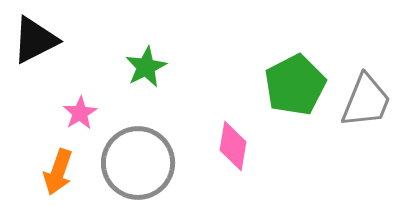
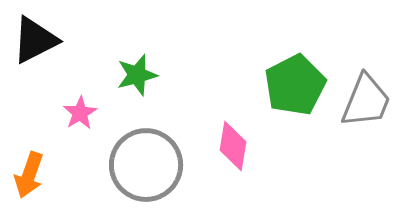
green star: moved 9 px left, 8 px down; rotated 12 degrees clockwise
gray circle: moved 8 px right, 2 px down
orange arrow: moved 29 px left, 3 px down
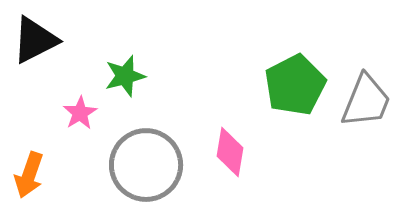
green star: moved 12 px left, 1 px down
pink diamond: moved 3 px left, 6 px down
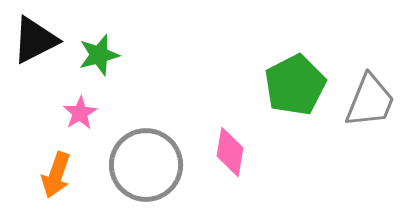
green star: moved 26 px left, 21 px up
gray trapezoid: moved 4 px right
orange arrow: moved 27 px right
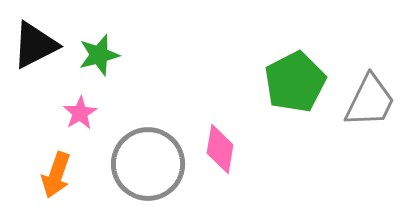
black triangle: moved 5 px down
green pentagon: moved 3 px up
gray trapezoid: rotated 4 degrees clockwise
pink diamond: moved 10 px left, 3 px up
gray circle: moved 2 px right, 1 px up
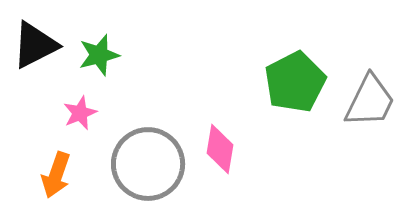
pink star: rotated 8 degrees clockwise
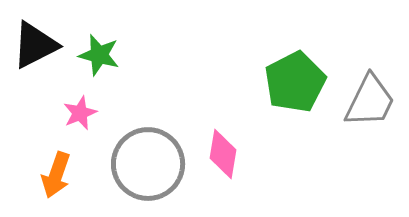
green star: rotated 30 degrees clockwise
pink diamond: moved 3 px right, 5 px down
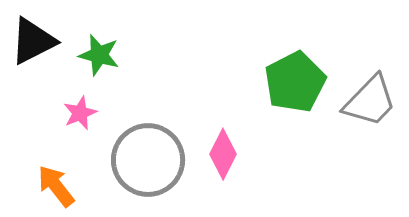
black triangle: moved 2 px left, 4 px up
gray trapezoid: rotated 18 degrees clockwise
pink diamond: rotated 18 degrees clockwise
gray circle: moved 4 px up
orange arrow: moved 11 px down; rotated 123 degrees clockwise
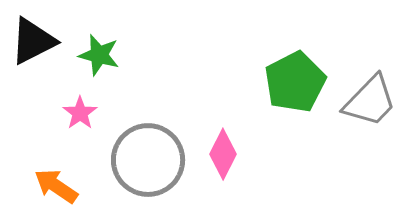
pink star: rotated 12 degrees counterclockwise
orange arrow: rotated 18 degrees counterclockwise
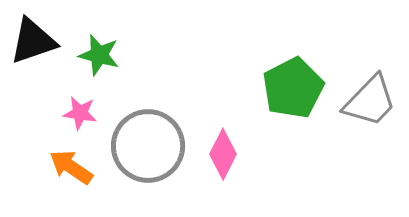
black triangle: rotated 8 degrees clockwise
green pentagon: moved 2 px left, 6 px down
pink star: rotated 28 degrees counterclockwise
gray circle: moved 14 px up
orange arrow: moved 15 px right, 19 px up
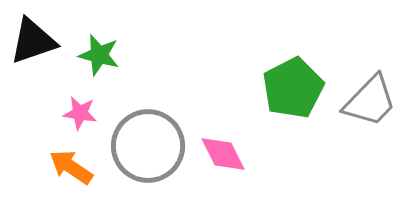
pink diamond: rotated 54 degrees counterclockwise
